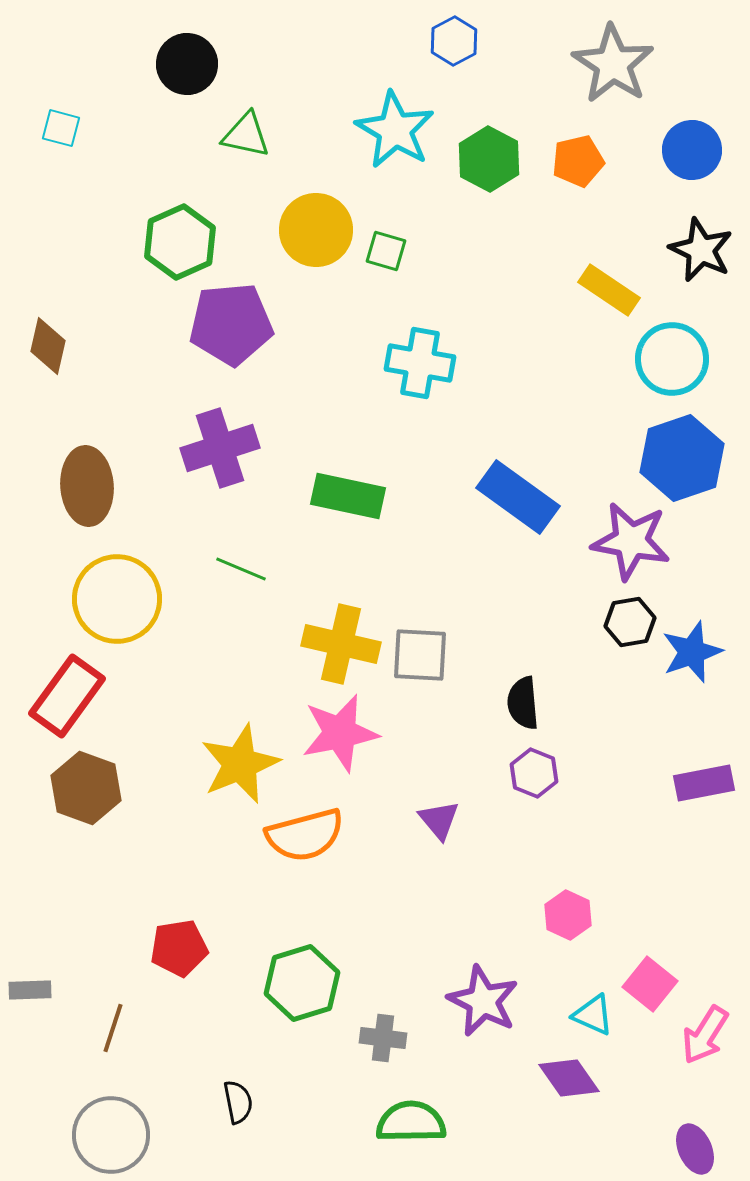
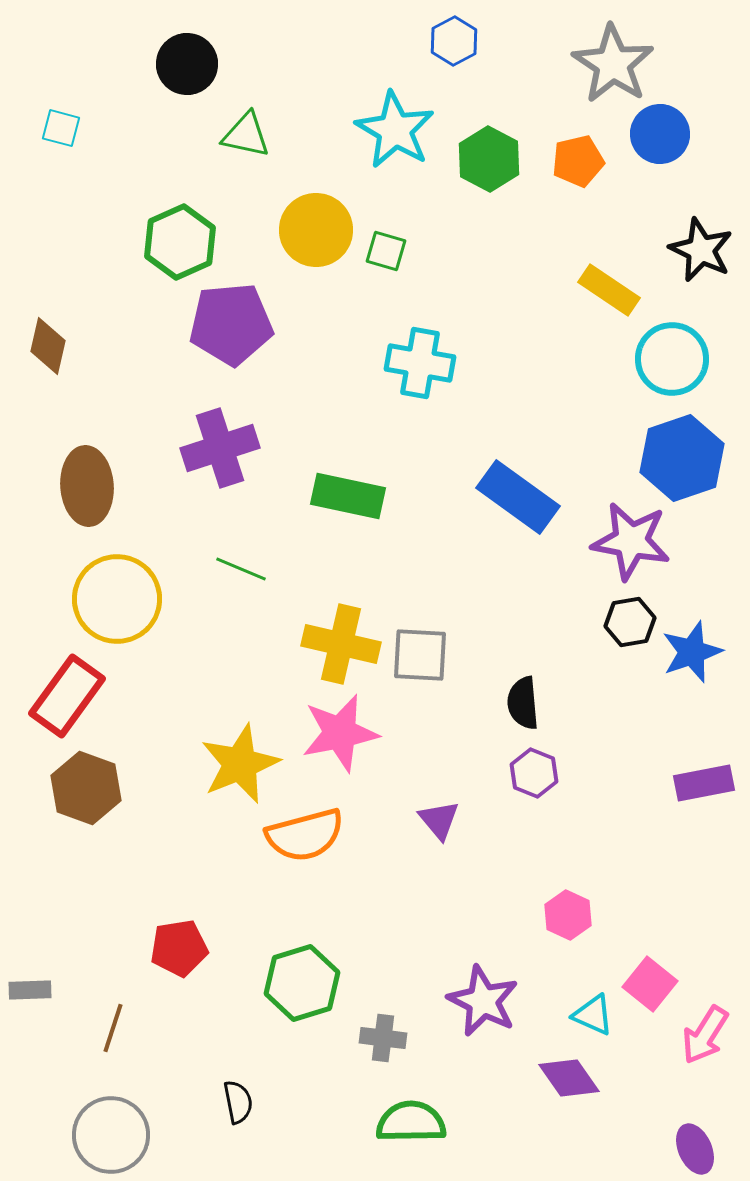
blue circle at (692, 150): moved 32 px left, 16 px up
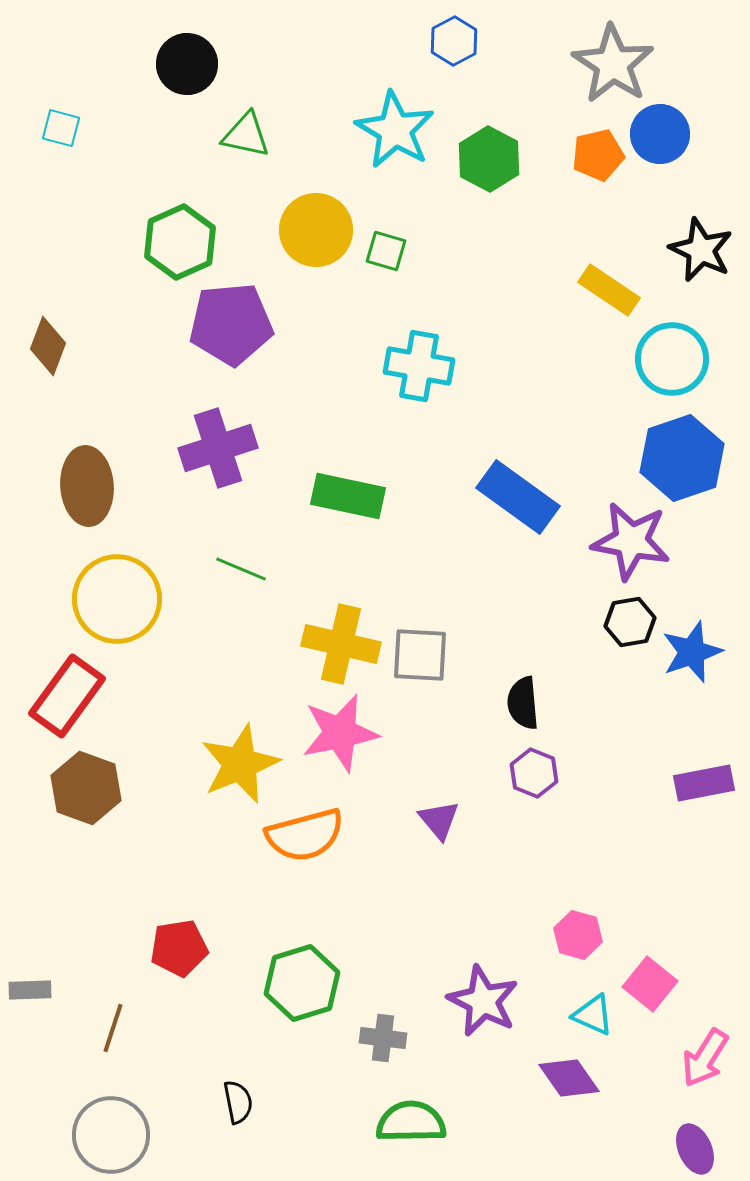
orange pentagon at (578, 161): moved 20 px right, 6 px up
brown diamond at (48, 346): rotated 8 degrees clockwise
cyan cross at (420, 363): moved 1 px left, 3 px down
purple cross at (220, 448): moved 2 px left
pink hexagon at (568, 915): moved 10 px right, 20 px down; rotated 9 degrees counterclockwise
pink arrow at (705, 1035): moved 23 px down
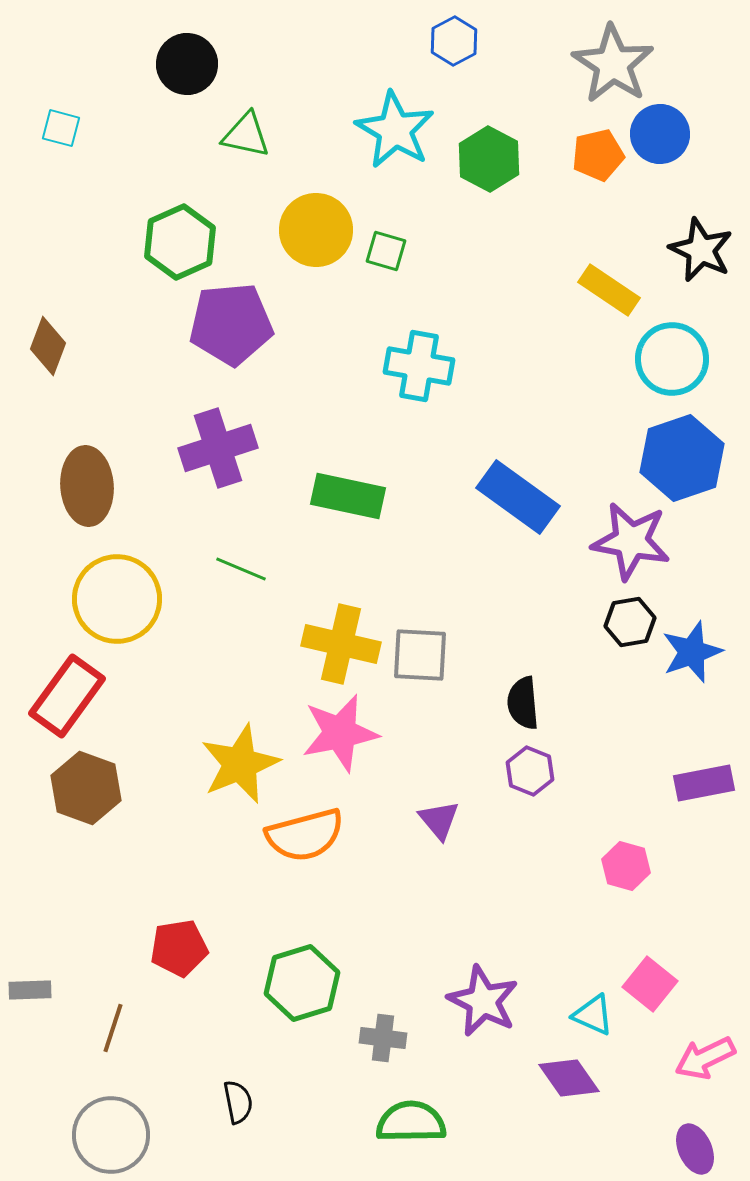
purple hexagon at (534, 773): moved 4 px left, 2 px up
pink hexagon at (578, 935): moved 48 px right, 69 px up
pink arrow at (705, 1058): rotated 32 degrees clockwise
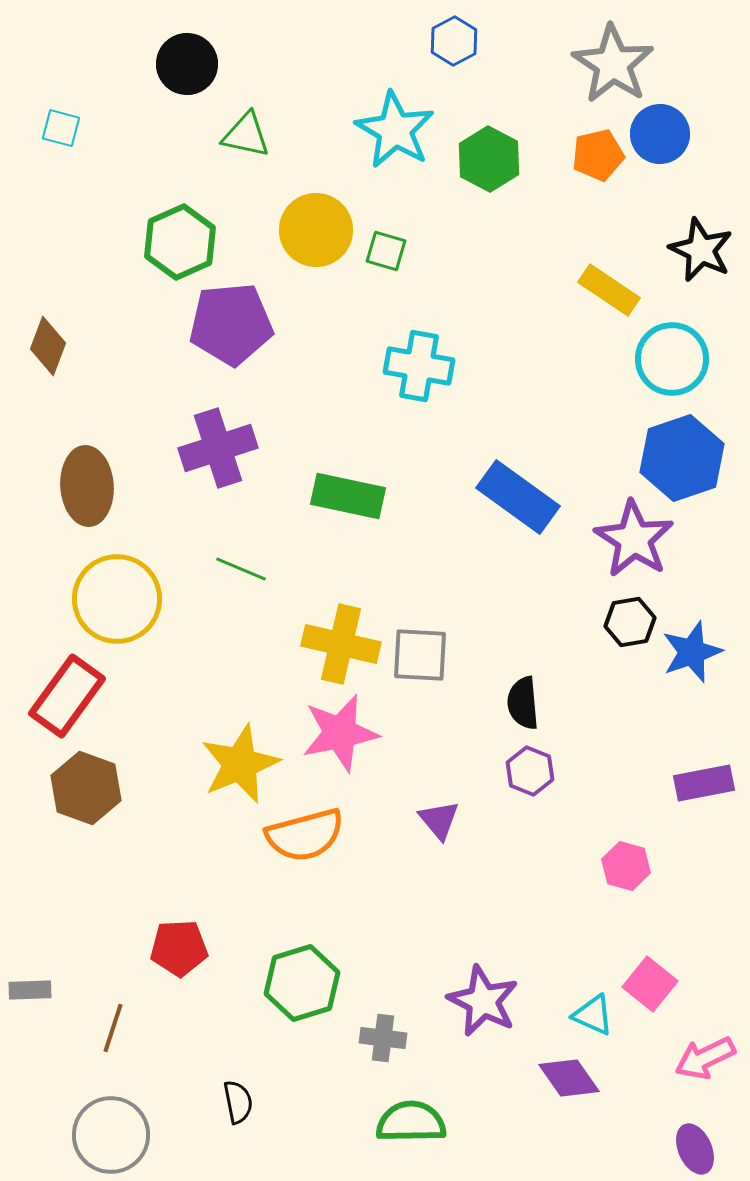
purple star at (631, 541): moved 3 px right, 2 px up; rotated 22 degrees clockwise
red pentagon at (179, 948): rotated 6 degrees clockwise
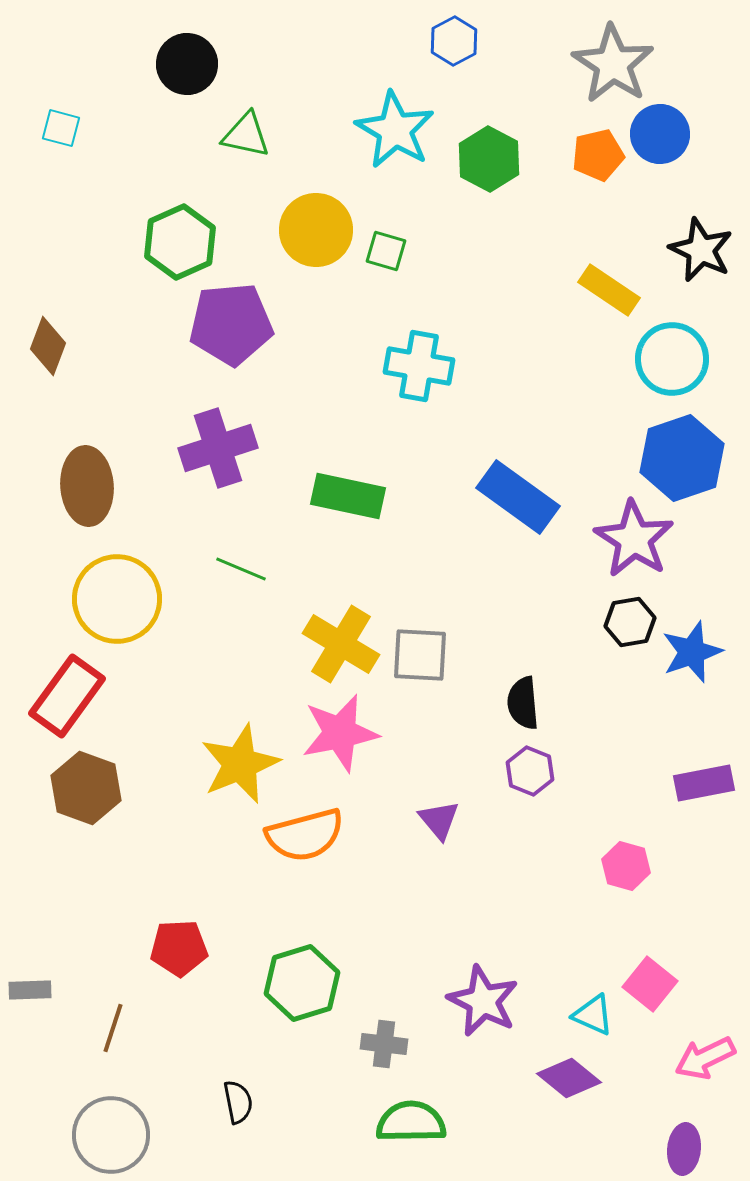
yellow cross at (341, 644): rotated 18 degrees clockwise
gray cross at (383, 1038): moved 1 px right, 6 px down
purple diamond at (569, 1078): rotated 16 degrees counterclockwise
purple ellipse at (695, 1149): moved 11 px left; rotated 30 degrees clockwise
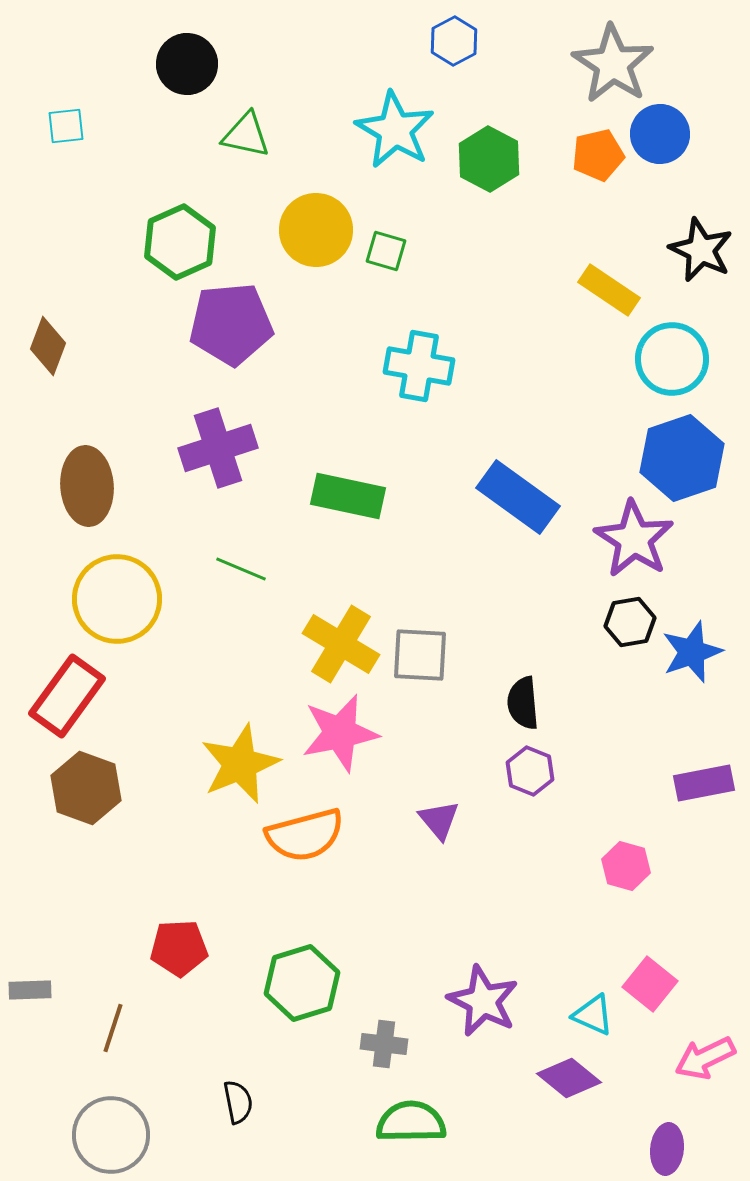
cyan square at (61, 128): moved 5 px right, 2 px up; rotated 21 degrees counterclockwise
purple ellipse at (684, 1149): moved 17 px left
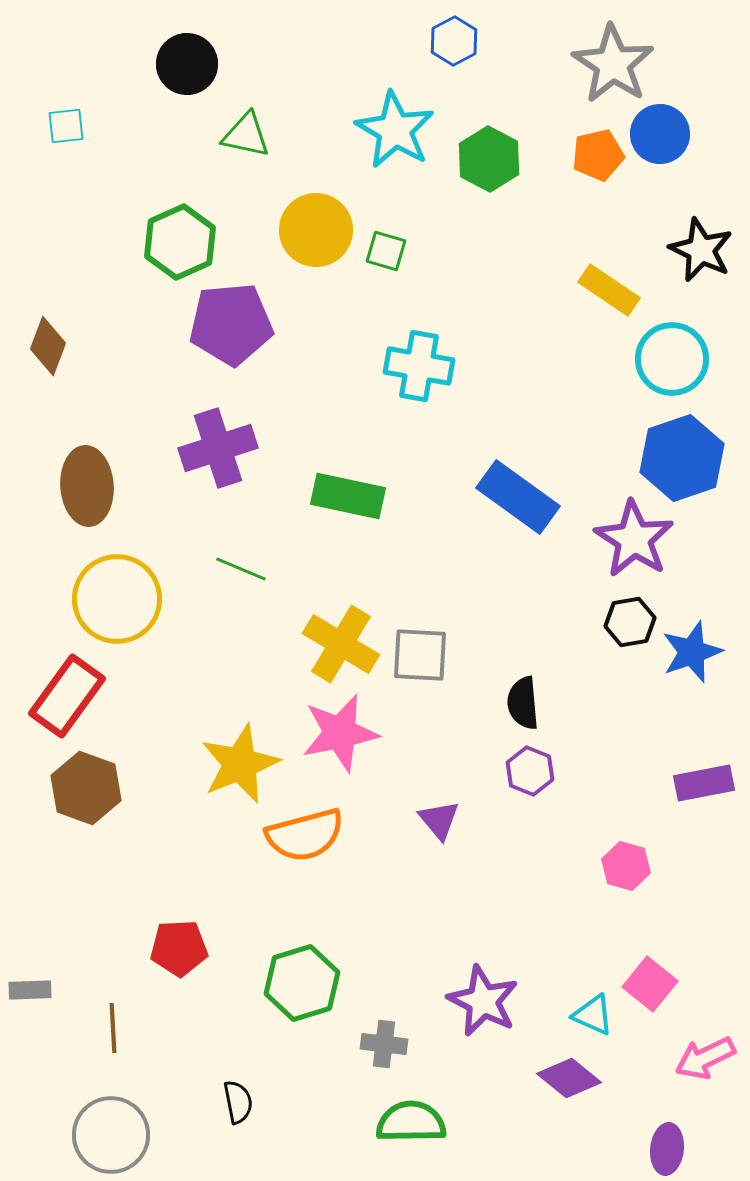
brown line at (113, 1028): rotated 21 degrees counterclockwise
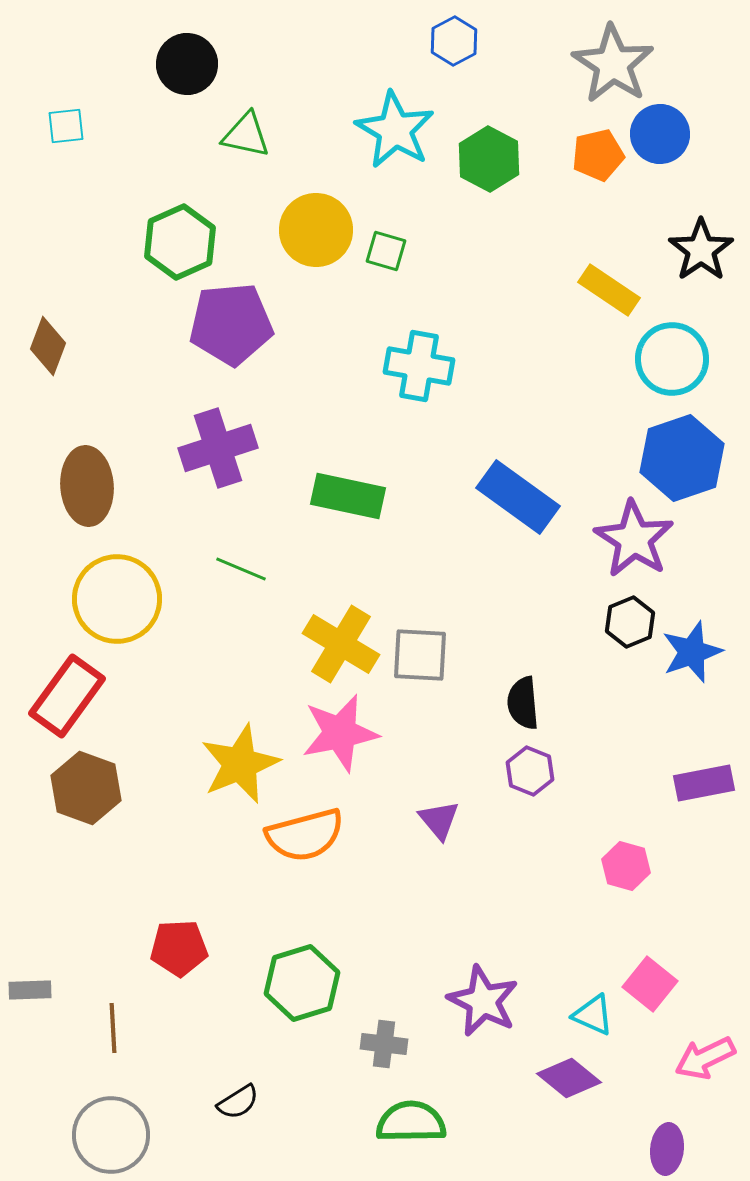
black star at (701, 250): rotated 12 degrees clockwise
black hexagon at (630, 622): rotated 12 degrees counterclockwise
black semicircle at (238, 1102): rotated 69 degrees clockwise
